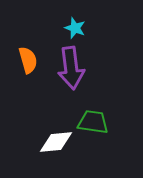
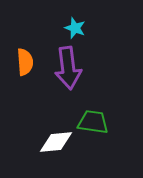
orange semicircle: moved 3 px left, 2 px down; rotated 12 degrees clockwise
purple arrow: moved 3 px left
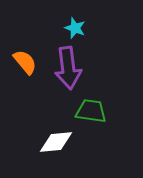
orange semicircle: rotated 36 degrees counterclockwise
green trapezoid: moved 2 px left, 11 px up
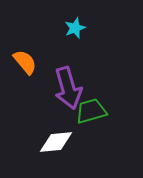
cyan star: rotated 30 degrees clockwise
purple arrow: moved 20 px down; rotated 9 degrees counterclockwise
green trapezoid: rotated 24 degrees counterclockwise
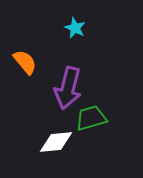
cyan star: rotated 25 degrees counterclockwise
purple arrow: rotated 30 degrees clockwise
green trapezoid: moved 7 px down
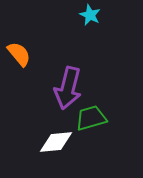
cyan star: moved 15 px right, 13 px up
orange semicircle: moved 6 px left, 8 px up
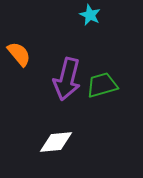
purple arrow: moved 1 px left, 9 px up
green trapezoid: moved 11 px right, 33 px up
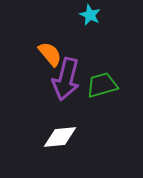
orange semicircle: moved 31 px right
purple arrow: moved 1 px left
white diamond: moved 4 px right, 5 px up
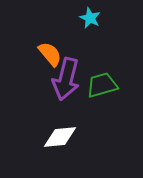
cyan star: moved 3 px down
